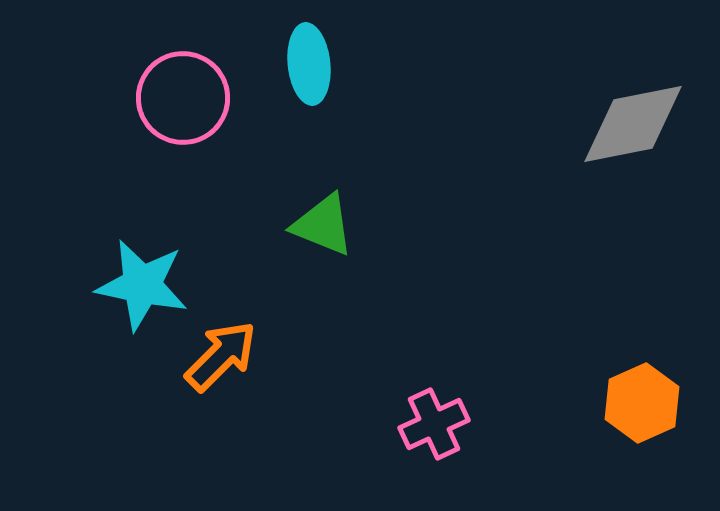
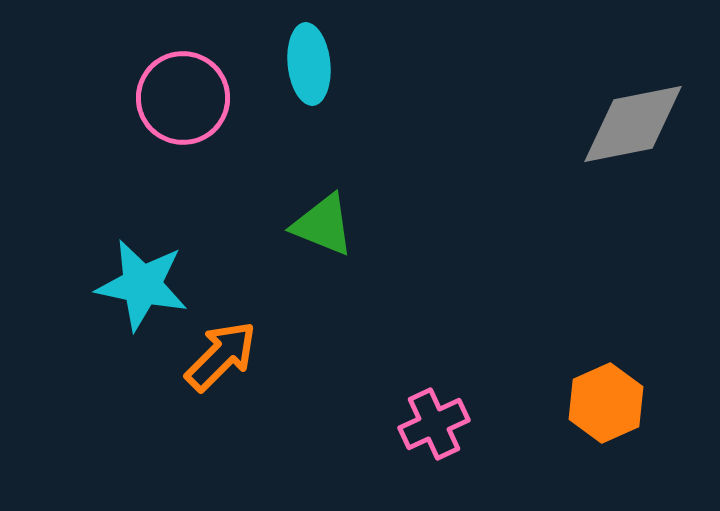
orange hexagon: moved 36 px left
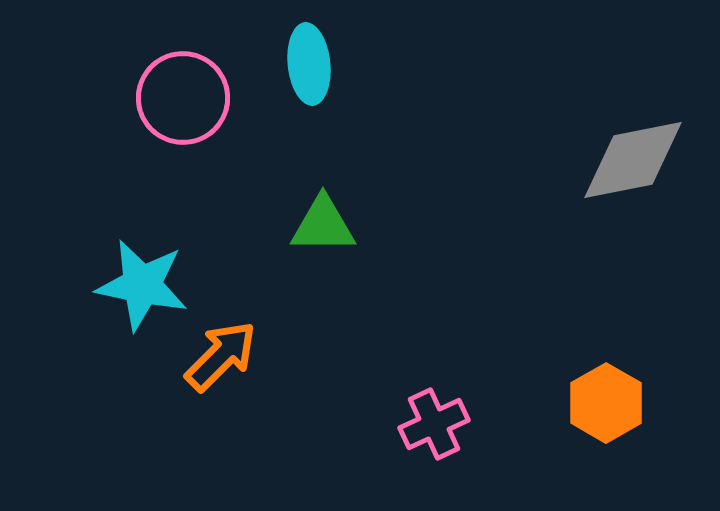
gray diamond: moved 36 px down
green triangle: rotated 22 degrees counterclockwise
orange hexagon: rotated 6 degrees counterclockwise
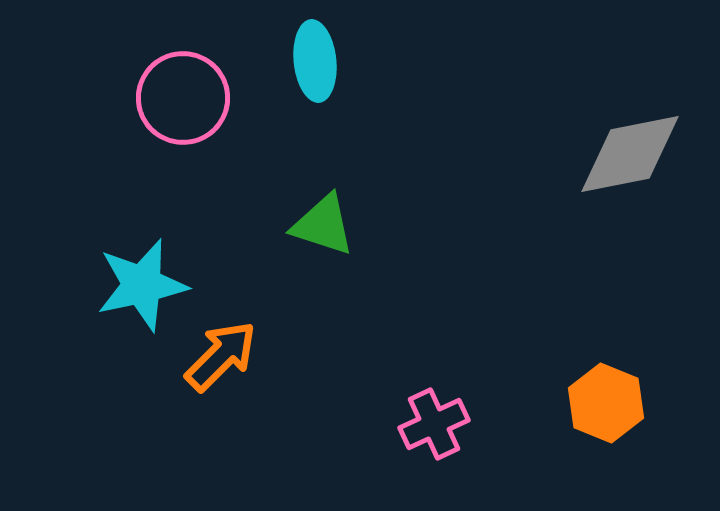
cyan ellipse: moved 6 px right, 3 px up
gray diamond: moved 3 px left, 6 px up
green triangle: rotated 18 degrees clockwise
cyan star: rotated 24 degrees counterclockwise
orange hexagon: rotated 8 degrees counterclockwise
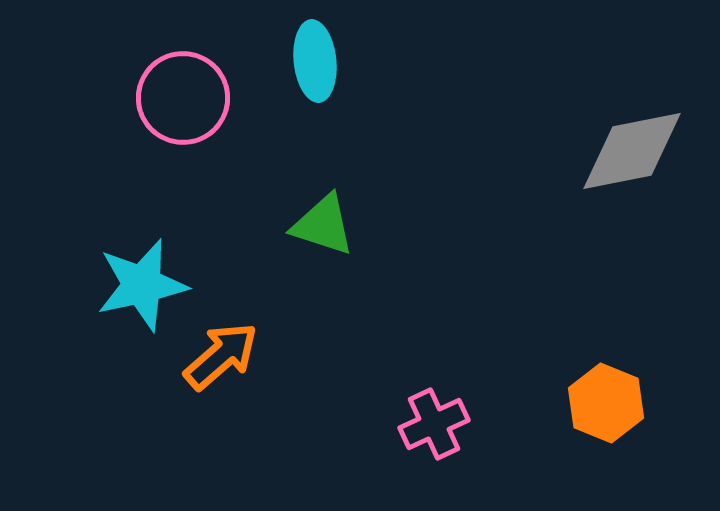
gray diamond: moved 2 px right, 3 px up
orange arrow: rotated 4 degrees clockwise
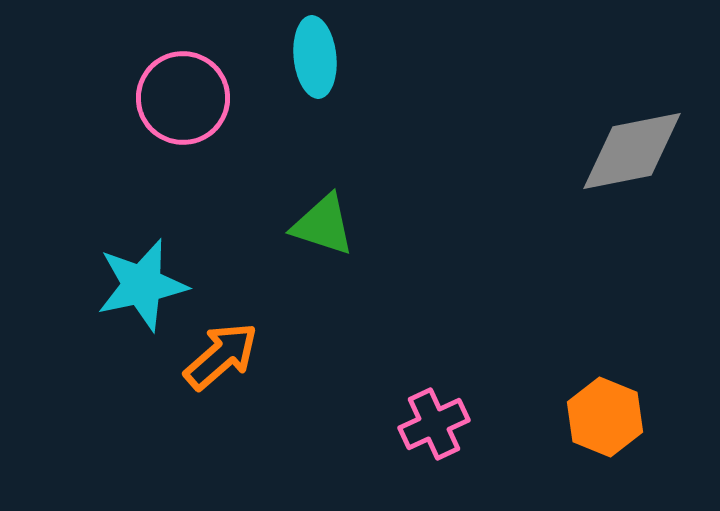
cyan ellipse: moved 4 px up
orange hexagon: moved 1 px left, 14 px down
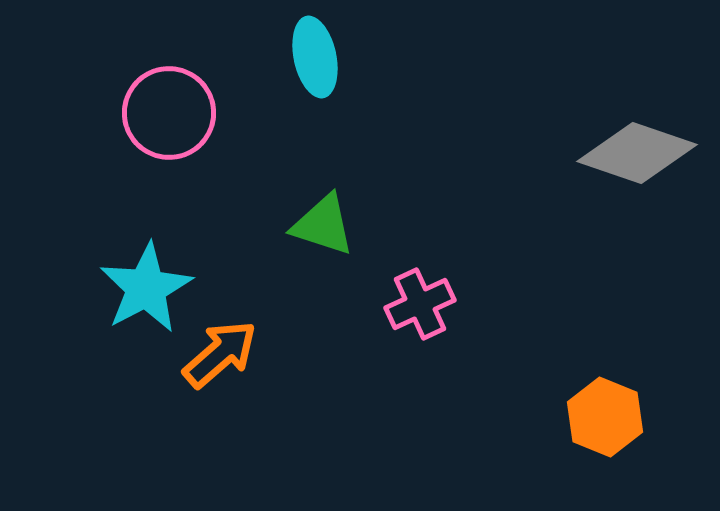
cyan ellipse: rotated 6 degrees counterclockwise
pink circle: moved 14 px left, 15 px down
gray diamond: moved 5 px right, 2 px down; rotated 30 degrees clockwise
cyan star: moved 4 px right, 3 px down; rotated 16 degrees counterclockwise
orange arrow: moved 1 px left, 2 px up
pink cross: moved 14 px left, 120 px up
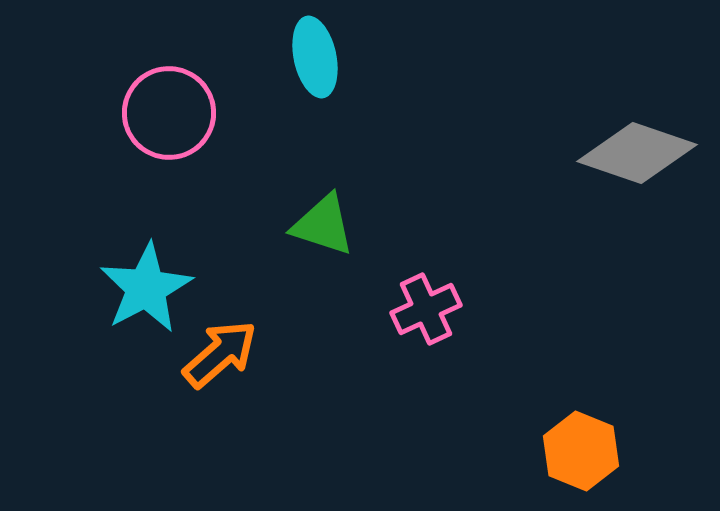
pink cross: moved 6 px right, 5 px down
orange hexagon: moved 24 px left, 34 px down
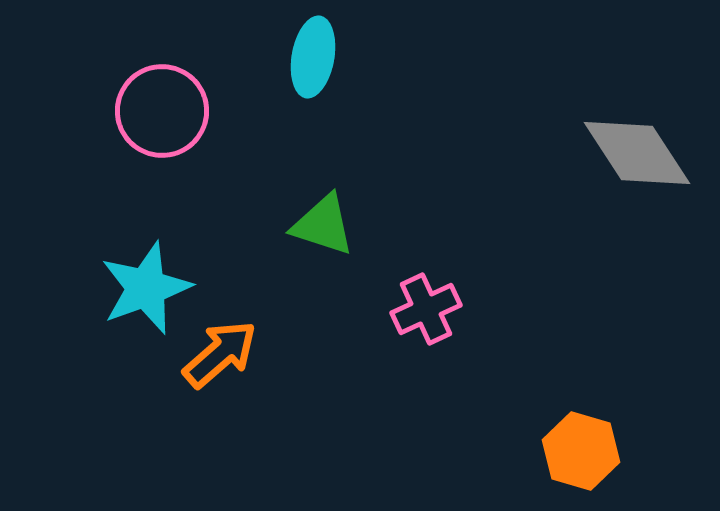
cyan ellipse: moved 2 px left; rotated 22 degrees clockwise
pink circle: moved 7 px left, 2 px up
gray diamond: rotated 38 degrees clockwise
cyan star: rotated 8 degrees clockwise
orange hexagon: rotated 6 degrees counterclockwise
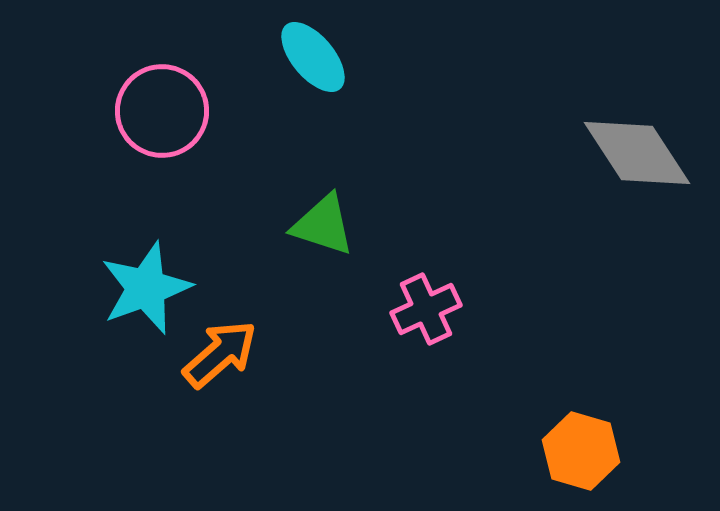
cyan ellipse: rotated 50 degrees counterclockwise
